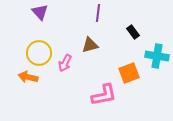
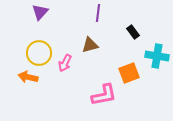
purple triangle: rotated 24 degrees clockwise
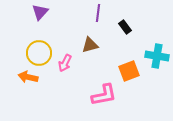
black rectangle: moved 8 px left, 5 px up
orange square: moved 2 px up
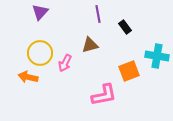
purple line: moved 1 px down; rotated 18 degrees counterclockwise
yellow circle: moved 1 px right
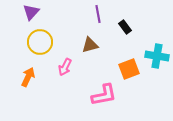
purple triangle: moved 9 px left
yellow circle: moved 11 px up
pink arrow: moved 4 px down
orange square: moved 2 px up
orange arrow: rotated 102 degrees clockwise
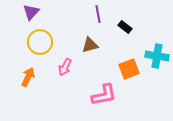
black rectangle: rotated 16 degrees counterclockwise
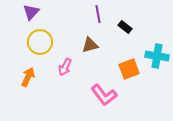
pink L-shape: rotated 64 degrees clockwise
